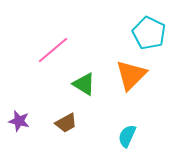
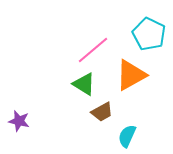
cyan pentagon: moved 1 px down
pink line: moved 40 px right
orange triangle: rotated 16 degrees clockwise
brown trapezoid: moved 36 px right, 11 px up
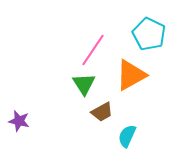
pink line: rotated 16 degrees counterclockwise
green triangle: rotated 25 degrees clockwise
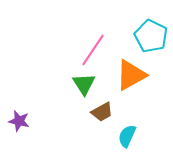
cyan pentagon: moved 2 px right, 2 px down
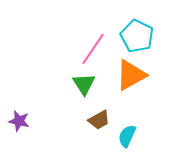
cyan pentagon: moved 14 px left
pink line: moved 1 px up
brown trapezoid: moved 3 px left, 8 px down
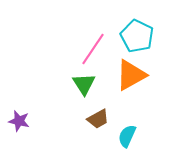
brown trapezoid: moved 1 px left, 1 px up
